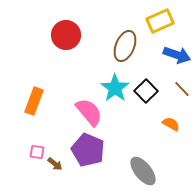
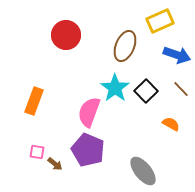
brown line: moved 1 px left
pink semicircle: rotated 120 degrees counterclockwise
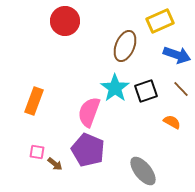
red circle: moved 1 px left, 14 px up
black square: rotated 25 degrees clockwise
orange semicircle: moved 1 px right, 2 px up
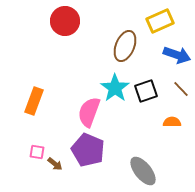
orange semicircle: rotated 30 degrees counterclockwise
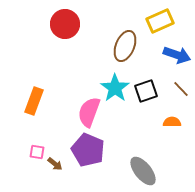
red circle: moved 3 px down
